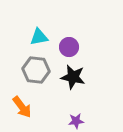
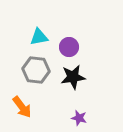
black star: rotated 20 degrees counterclockwise
purple star: moved 3 px right, 3 px up; rotated 21 degrees clockwise
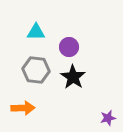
cyan triangle: moved 3 px left, 5 px up; rotated 12 degrees clockwise
black star: rotated 30 degrees counterclockwise
orange arrow: moved 1 px right, 1 px down; rotated 55 degrees counterclockwise
purple star: moved 29 px right; rotated 28 degrees counterclockwise
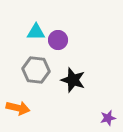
purple circle: moved 11 px left, 7 px up
black star: moved 3 px down; rotated 15 degrees counterclockwise
orange arrow: moved 5 px left; rotated 15 degrees clockwise
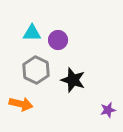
cyan triangle: moved 4 px left, 1 px down
gray hexagon: rotated 20 degrees clockwise
orange arrow: moved 3 px right, 4 px up
purple star: moved 8 px up
